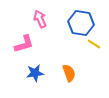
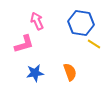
pink arrow: moved 3 px left, 2 px down
orange semicircle: moved 1 px right, 1 px up
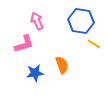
blue hexagon: moved 2 px up
orange semicircle: moved 8 px left, 7 px up
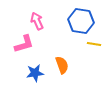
yellow line: rotated 24 degrees counterclockwise
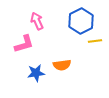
blue hexagon: rotated 25 degrees clockwise
yellow line: moved 1 px right, 3 px up; rotated 16 degrees counterclockwise
orange semicircle: rotated 102 degrees clockwise
blue star: moved 1 px right
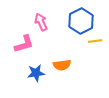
pink arrow: moved 4 px right, 1 px down
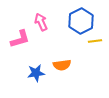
pink L-shape: moved 4 px left, 5 px up
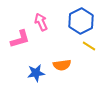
yellow line: moved 6 px left, 5 px down; rotated 40 degrees clockwise
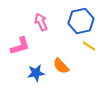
blue hexagon: rotated 15 degrees clockwise
pink L-shape: moved 7 px down
orange semicircle: moved 1 px left, 1 px down; rotated 54 degrees clockwise
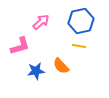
pink arrow: rotated 72 degrees clockwise
yellow line: moved 10 px left; rotated 24 degrees counterclockwise
blue star: moved 2 px up
